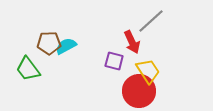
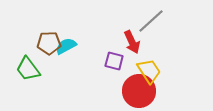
yellow trapezoid: moved 1 px right
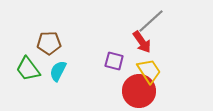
red arrow: moved 10 px right; rotated 10 degrees counterclockwise
cyan semicircle: moved 8 px left, 25 px down; rotated 35 degrees counterclockwise
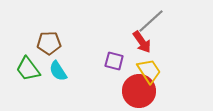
cyan semicircle: rotated 60 degrees counterclockwise
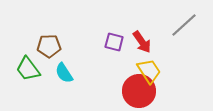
gray line: moved 33 px right, 4 px down
brown pentagon: moved 3 px down
purple square: moved 19 px up
cyan semicircle: moved 6 px right, 2 px down
